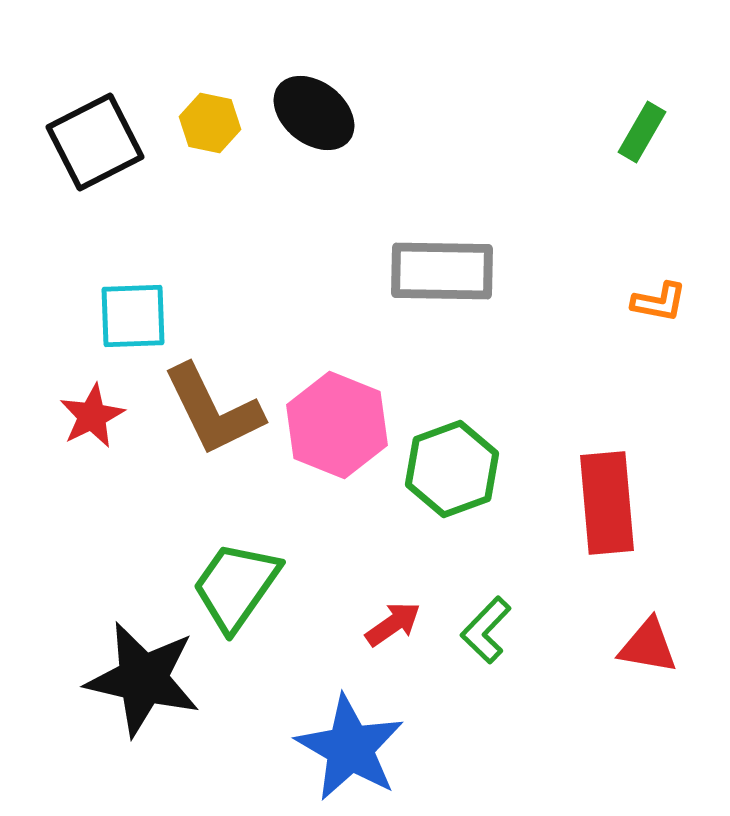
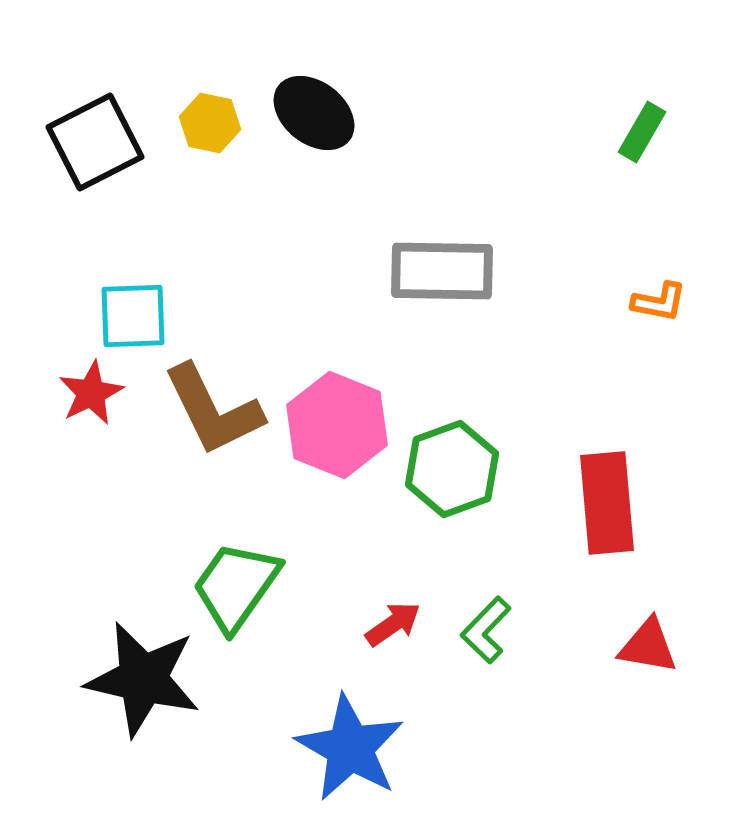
red star: moved 1 px left, 23 px up
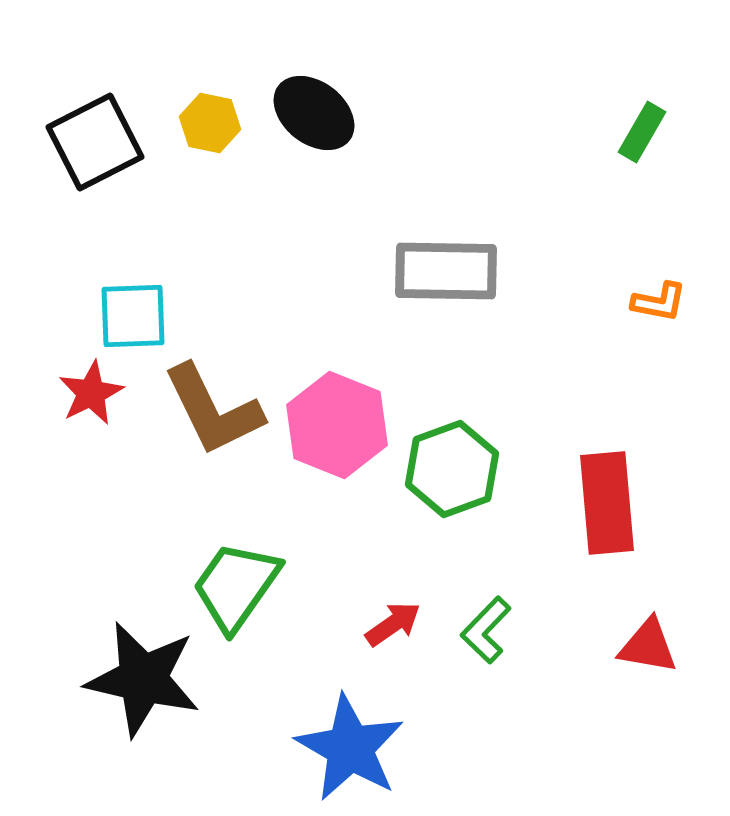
gray rectangle: moved 4 px right
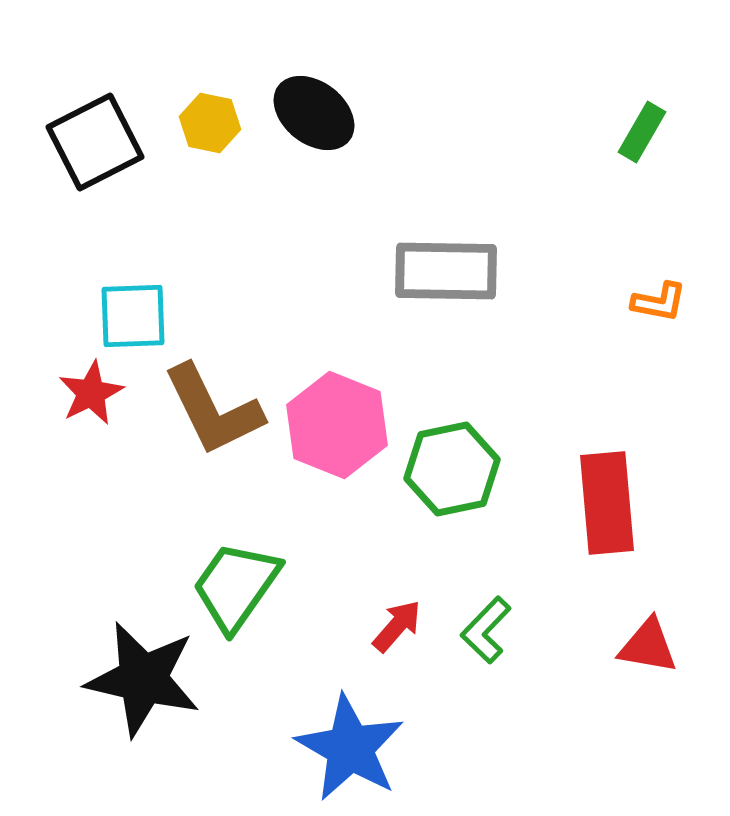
green hexagon: rotated 8 degrees clockwise
red arrow: moved 4 px right, 2 px down; rotated 14 degrees counterclockwise
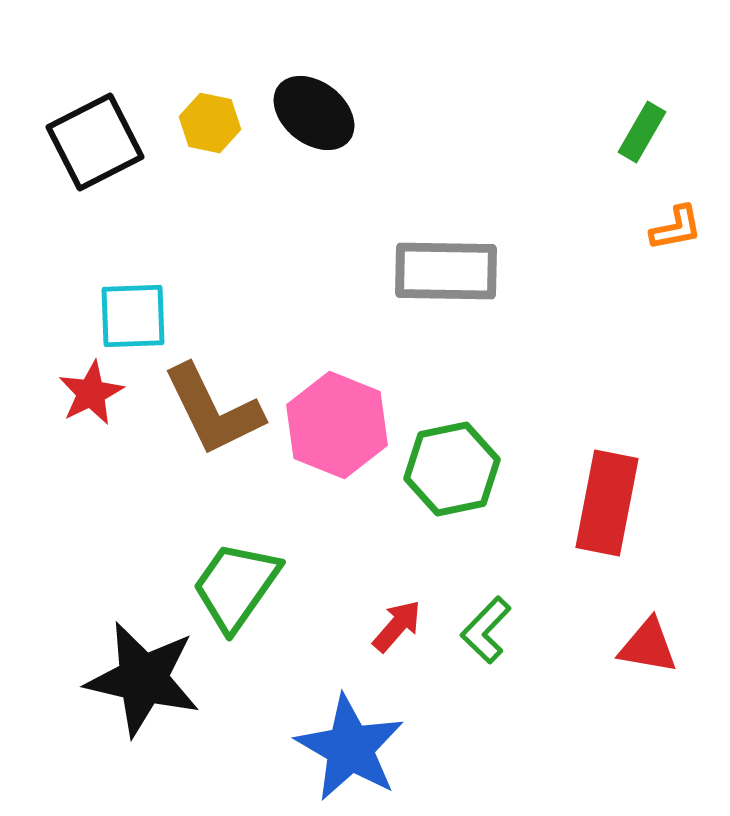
orange L-shape: moved 17 px right, 74 px up; rotated 22 degrees counterclockwise
red rectangle: rotated 16 degrees clockwise
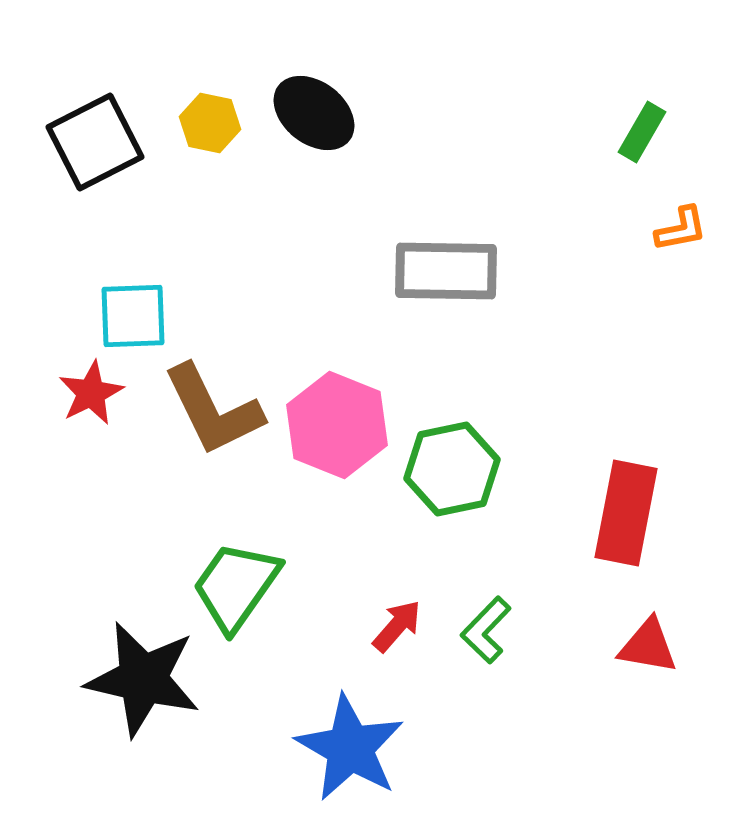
orange L-shape: moved 5 px right, 1 px down
red rectangle: moved 19 px right, 10 px down
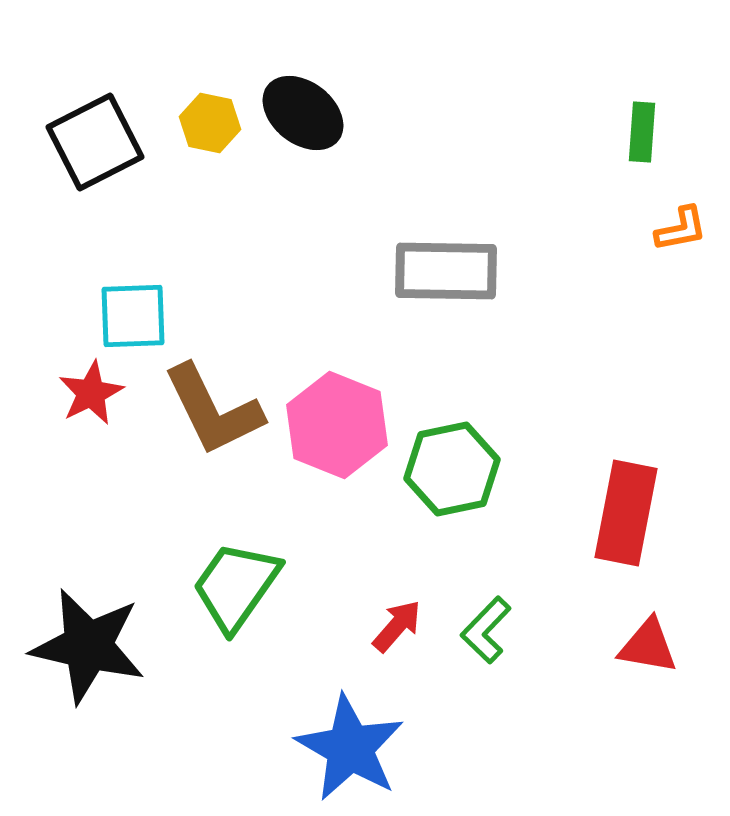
black ellipse: moved 11 px left
green rectangle: rotated 26 degrees counterclockwise
black star: moved 55 px left, 33 px up
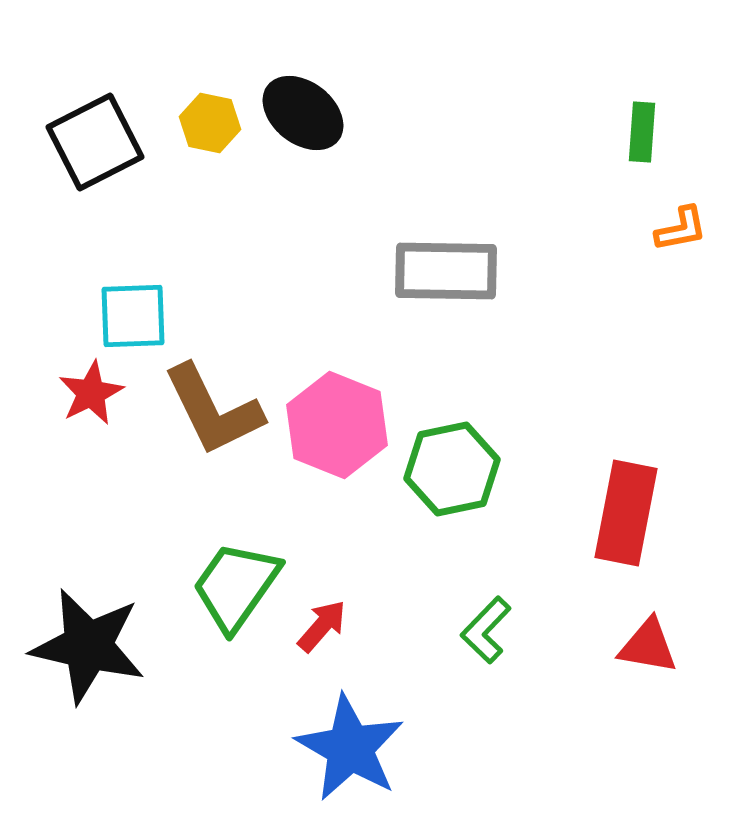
red arrow: moved 75 px left
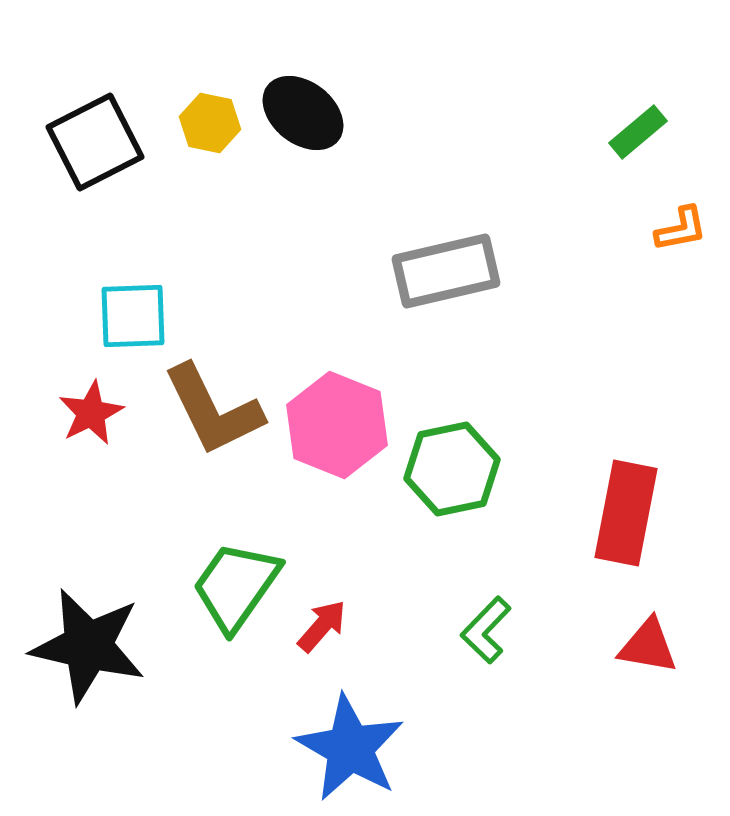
green rectangle: moved 4 px left; rotated 46 degrees clockwise
gray rectangle: rotated 14 degrees counterclockwise
red star: moved 20 px down
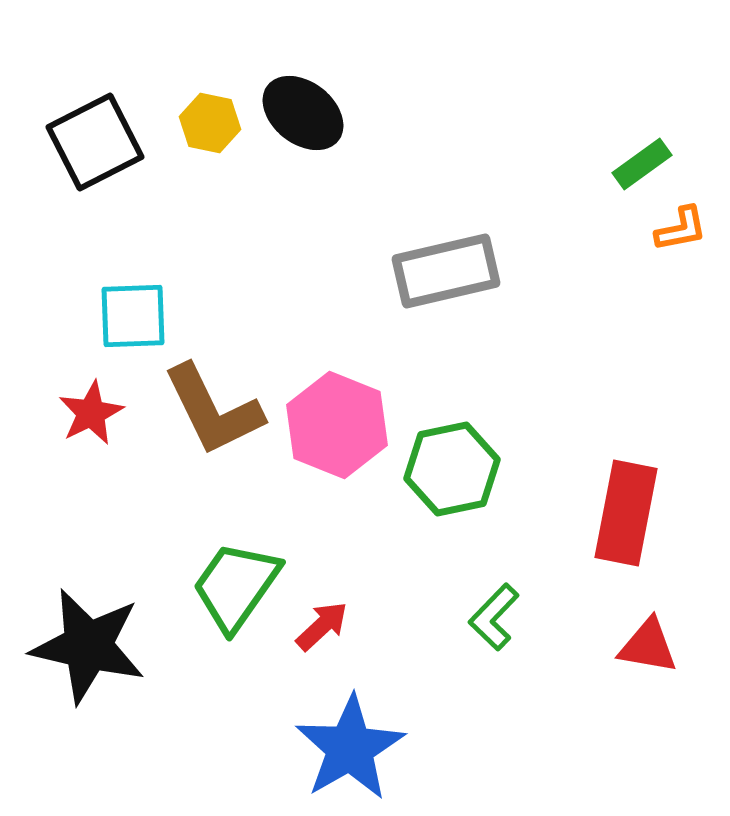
green rectangle: moved 4 px right, 32 px down; rotated 4 degrees clockwise
red arrow: rotated 6 degrees clockwise
green L-shape: moved 8 px right, 13 px up
blue star: rotated 12 degrees clockwise
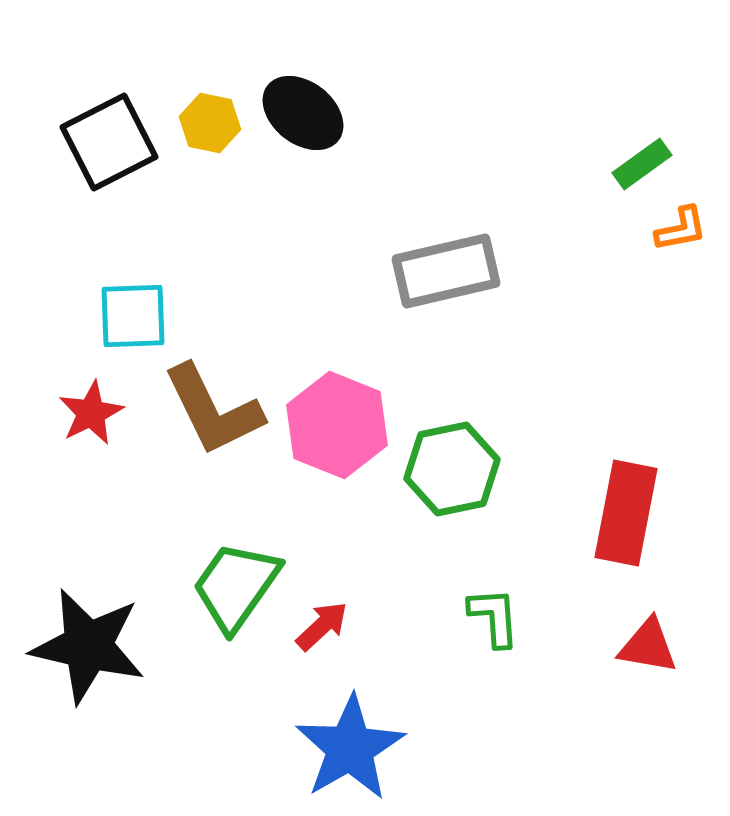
black square: moved 14 px right
green L-shape: rotated 132 degrees clockwise
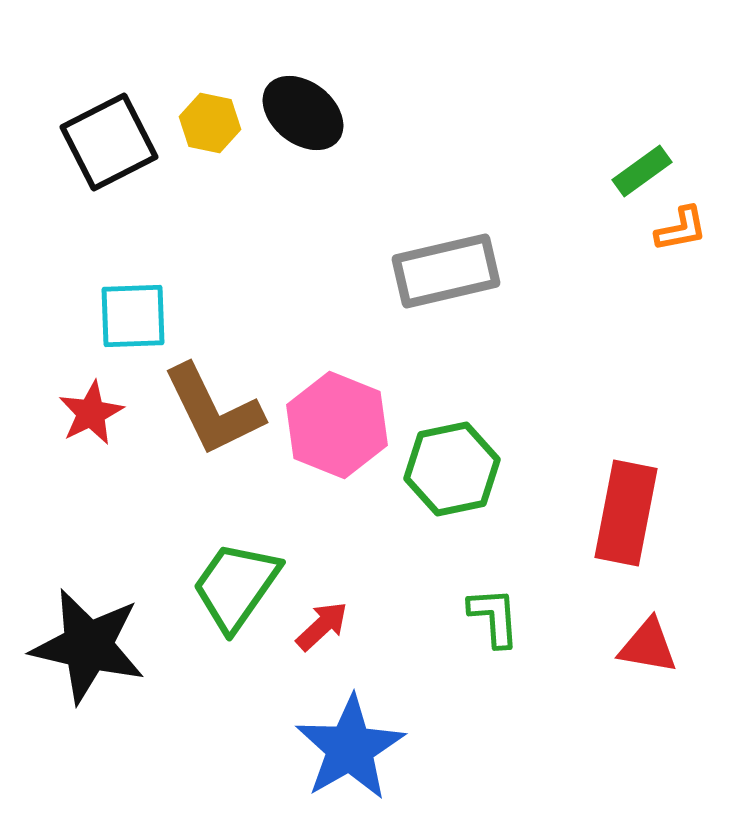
green rectangle: moved 7 px down
